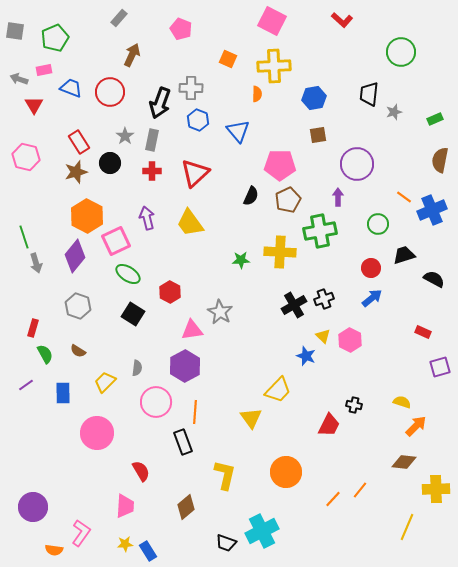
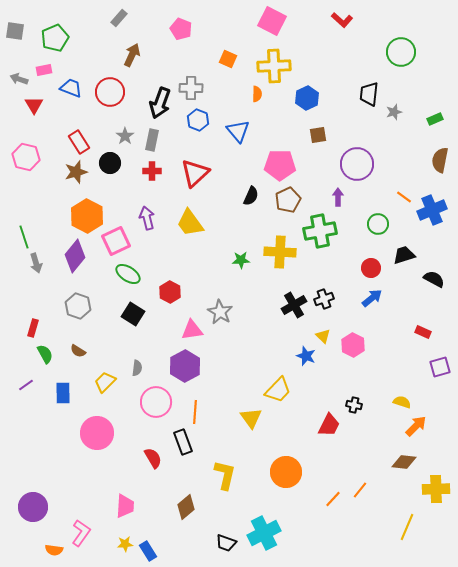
blue hexagon at (314, 98): moved 7 px left; rotated 15 degrees counterclockwise
pink hexagon at (350, 340): moved 3 px right, 5 px down
red semicircle at (141, 471): moved 12 px right, 13 px up
cyan cross at (262, 531): moved 2 px right, 2 px down
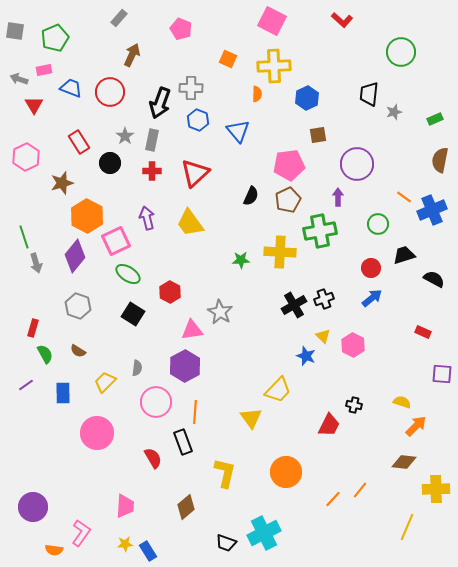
pink hexagon at (26, 157): rotated 20 degrees clockwise
pink pentagon at (280, 165): moved 9 px right; rotated 8 degrees counterclockwise
brown star at (76, 172): moved 14 px left, 11 px down
purple square at (440, 367): moved 2 px right, 7 px down; rotated 20 degrees clockwise
yellow L-shape at (225, 475): moved 2 px up
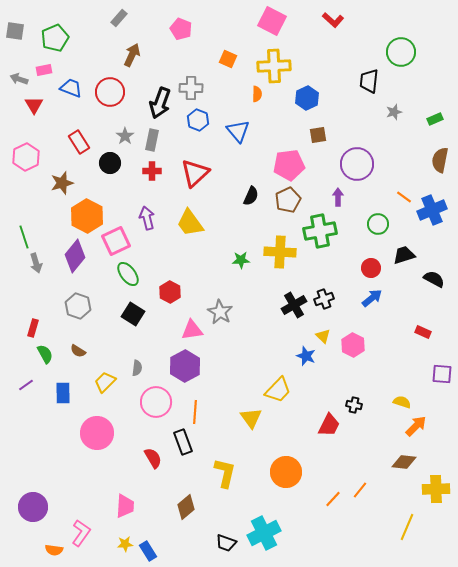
red L-shape at (342, 20): moved 9 px left
black trapezoid at (369, 94): moved 13 px up
green ellipse at (128, 274): rotated 20 degrees clockwise
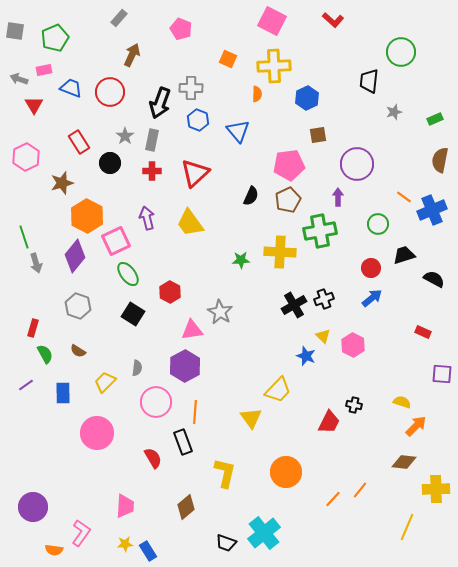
red trapezoid at (329, 425): moved 3 px up
cyan cross at (264, 533): rotated 12 degrees counterclockwise
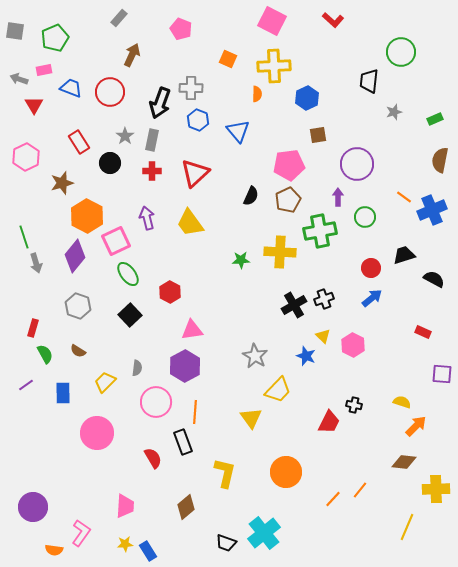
green circle at (378, 224): moved 13 px left, 7 px up
gray star at (220, 312): moved 35 px right, 44 px down
black square at (133, 314): moved 3 px left, 1 px down; rotated 15 degrees clockwise
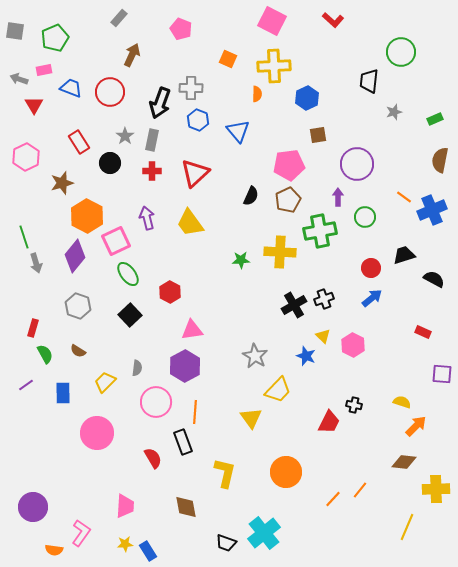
brown diamond at (186, 507): rotated 60 degrees counterclockwise
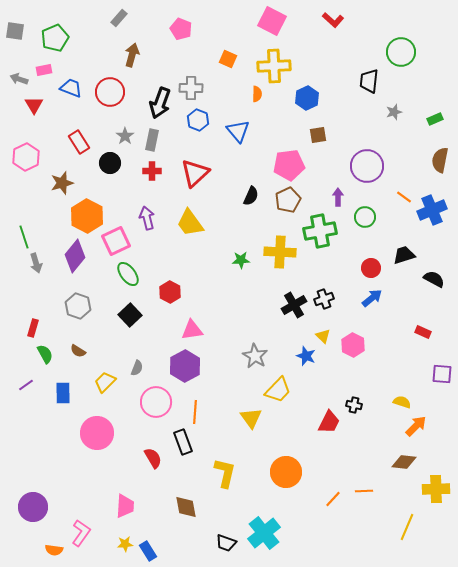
brown arrow at (132, 55): rotated 10 degrees counterclockwise
purple circle at (357, 164): moved 10 px right, 2 px down
gray semicircle at (137, 368): rotated 14 degrees clockwise
orange line at (360, 490): moved 4 px right, 1 px down; rotated 48 degrees clockwise
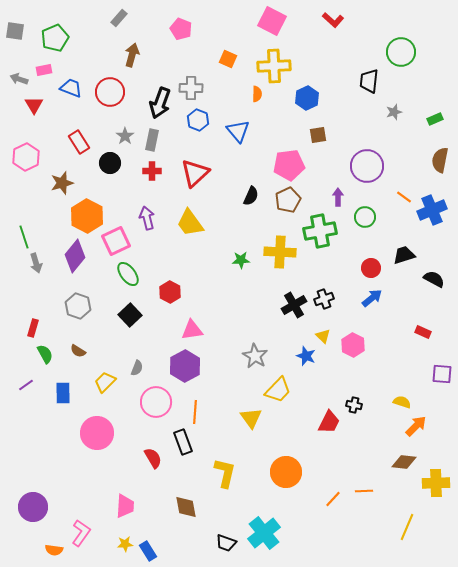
yellow cross at (436, 489): moved 6 px up
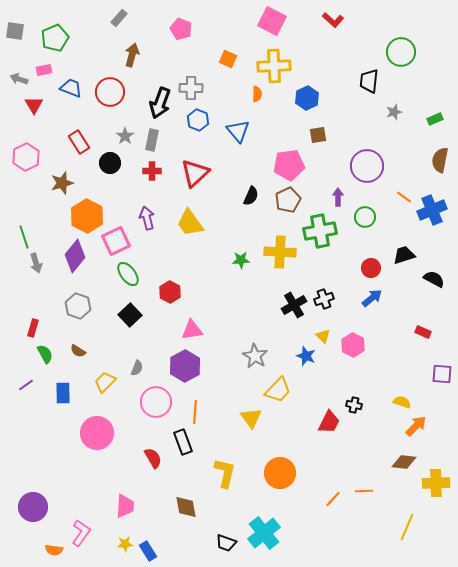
orange circle at (286, 472): moved 6 px left, 1 px down
